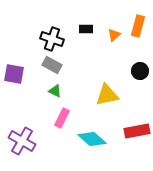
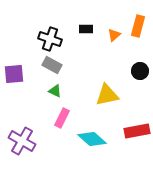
black cross: moved 2 px left
purple square: rotated 15 degrees counterclockwise
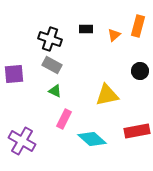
pink rectangle: moved 2 px right, 1 px down
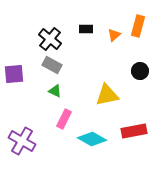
black cross: rotated 20 degrees clockwise
red rectangle: moved 3 px left
cyan diamond: rotated 12 degrees counterclockwise
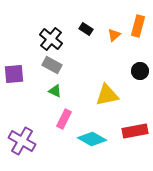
black rectangle: rotated 32 degrees clockwise
black cross: moved 1 px right
red rectangle: moved 1 px right
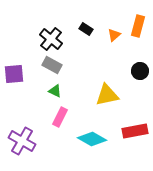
pink rectangle: moved 4 px left, 2 px up
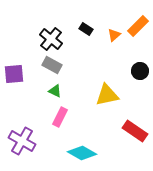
orange rectangle: rotated 30 degrees clockwise
red rectangle: rotated 45 degrees clockwise
cyan diamond: moved 10 px left, 14 px down
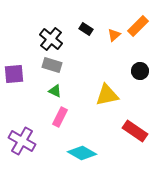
gray rectangle: rotated 12 degrees counterclockwise
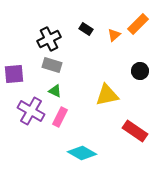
orange rectangle: moved 2 px up
black cross: moved 2 px left; rotated 25 degrees clockwise
purple cross: moved 9 px right, 30 px up
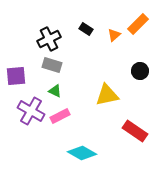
purple square: moved 2 px right, 2 px down
pink rectangle: moved 1 px up; rotated 36 degrees clockwise
